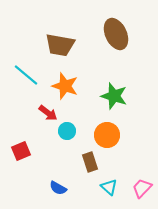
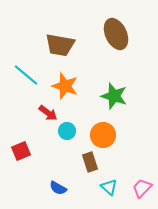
orange circle: moved 4 px left
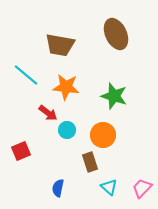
orange star: moved 1 px right, 1 px down; rotated 12 degrees counterclockwise
cyan circle: moved 1 px up
blue semicircle: rotated 72 degrees clockwise
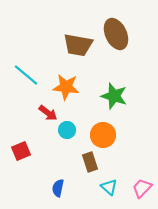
brown trapezoid: moved 18 px right
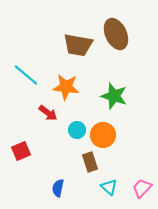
cyan circle: moved 10 px right
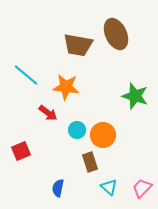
green star: moved 21 px right
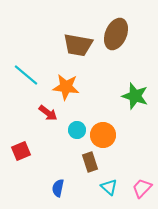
brown ellipse: rotated 48 degrees clockwise
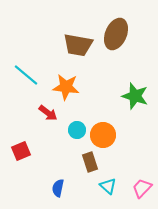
cyan triangle: moved 1 px left, 1 px up
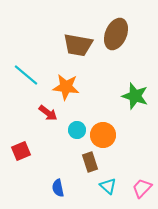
blue semicircle: rotated 24 degrees counterclockwise
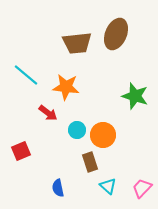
brown trapezoid: moved 1 px left, 2 px up; rotated 16 degrees counterclockwise
